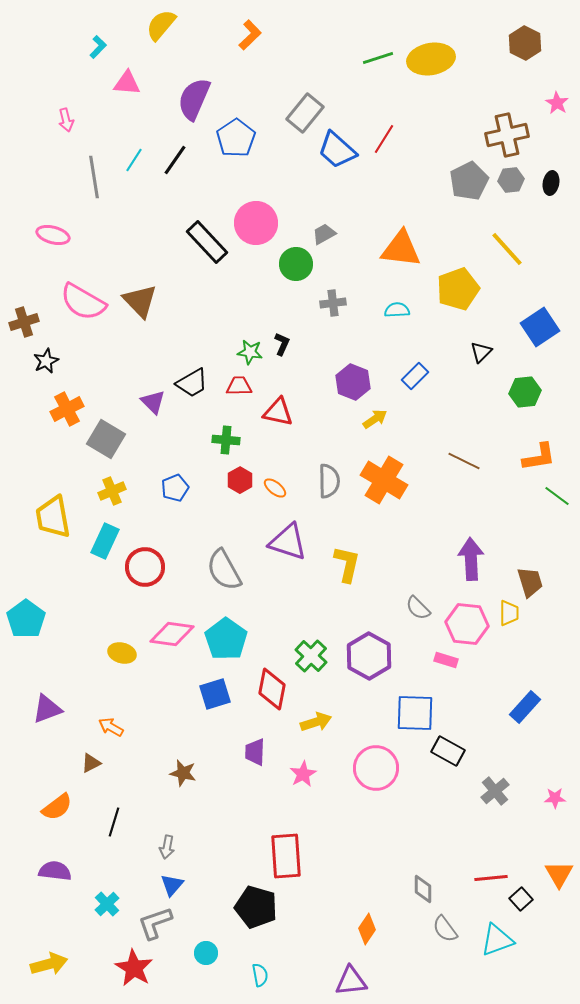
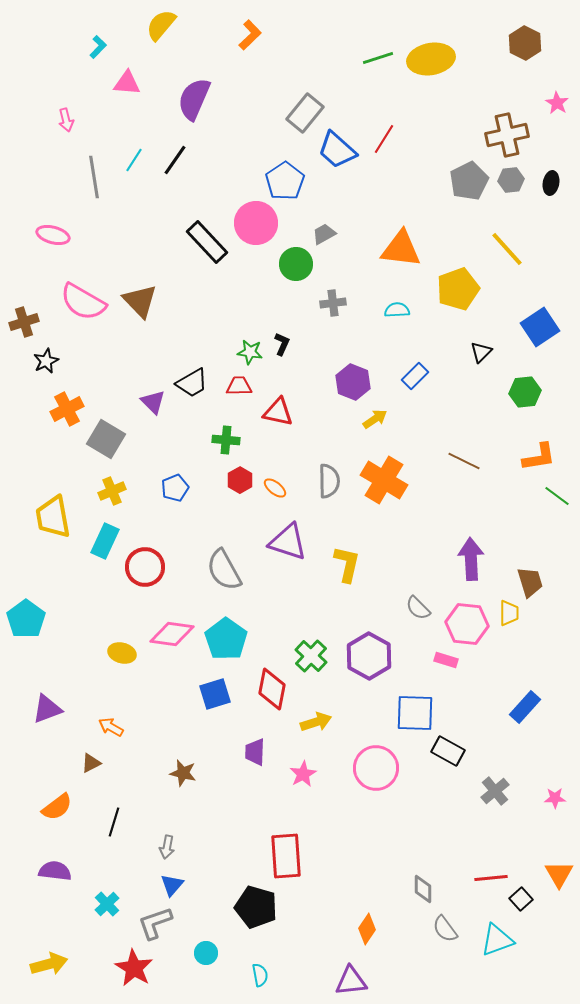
blue pentagon at (236, 138): moved 49 px right, 43 px down
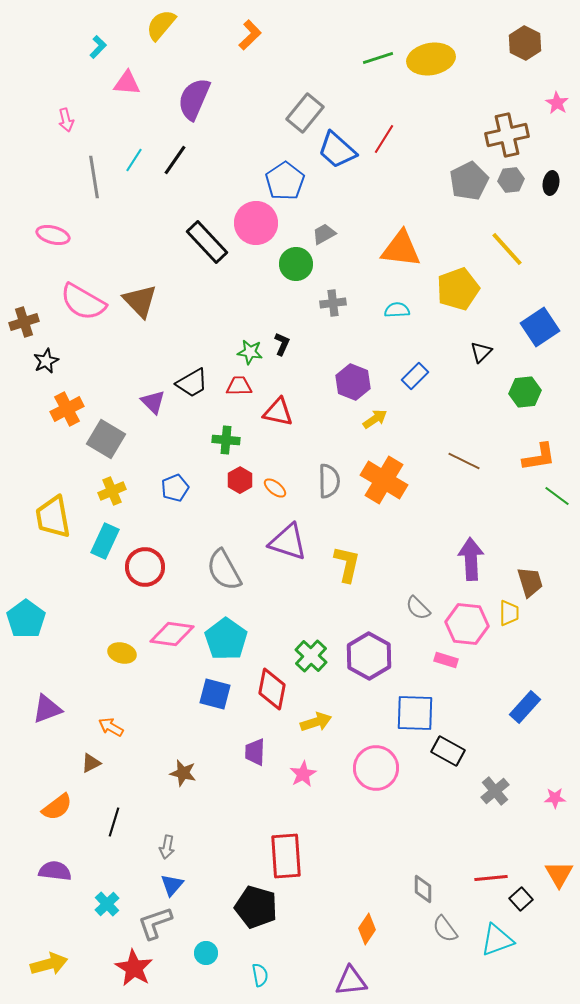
blue square at (215, 694): rotated 32 degrees clockwise
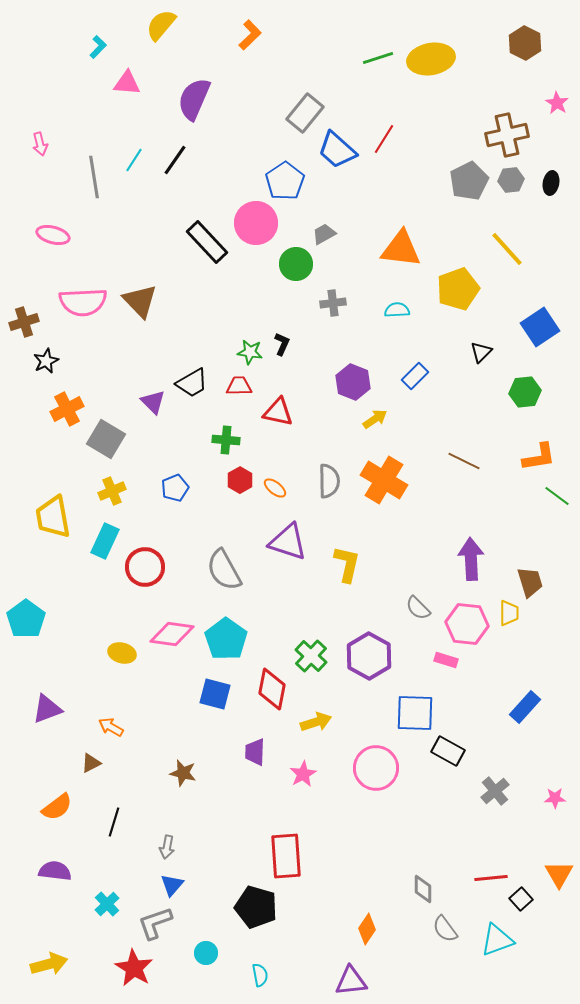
pink arrow at (66, 120): moved 26 px left, 24 px down
pink semicircle at (83, 302): rotated 33 degrees counterclockwise
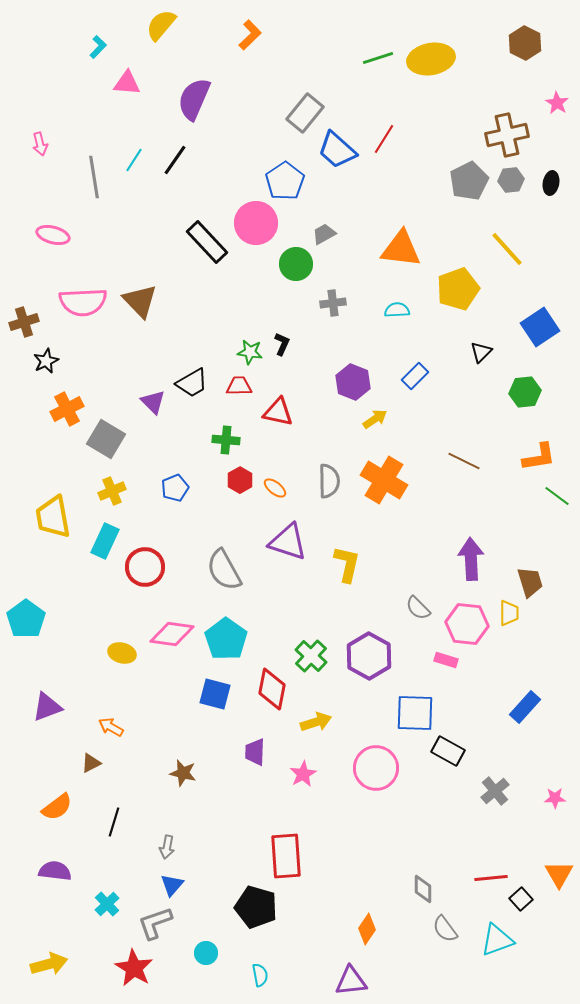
purple triangle at (47, 709): moved 2 px up
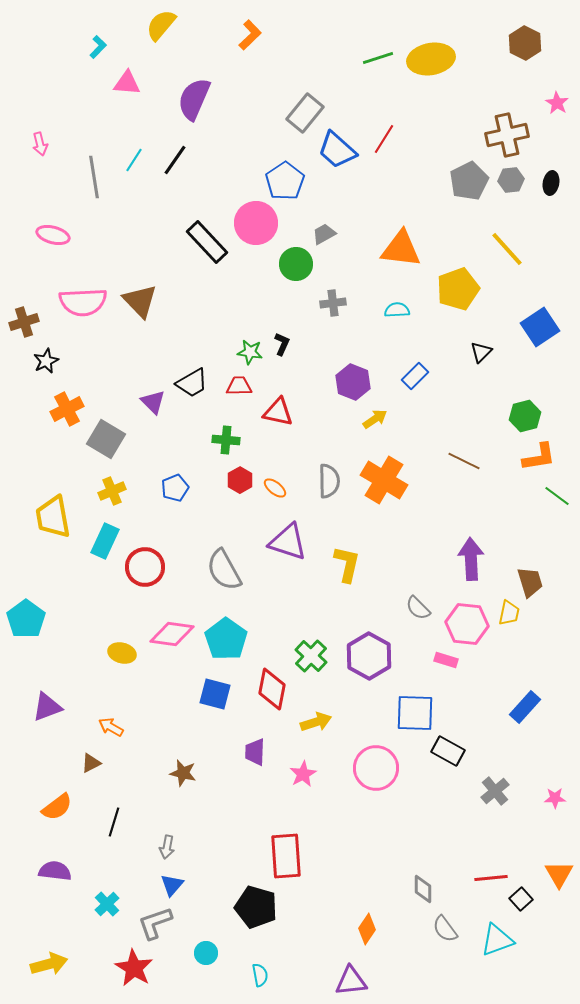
green hexagon at (525, 392): moved 24 px down; rotated 8 degrees counterclockwise
yellow trapezoid at (509, 613): rotated 12 degrees clockwise
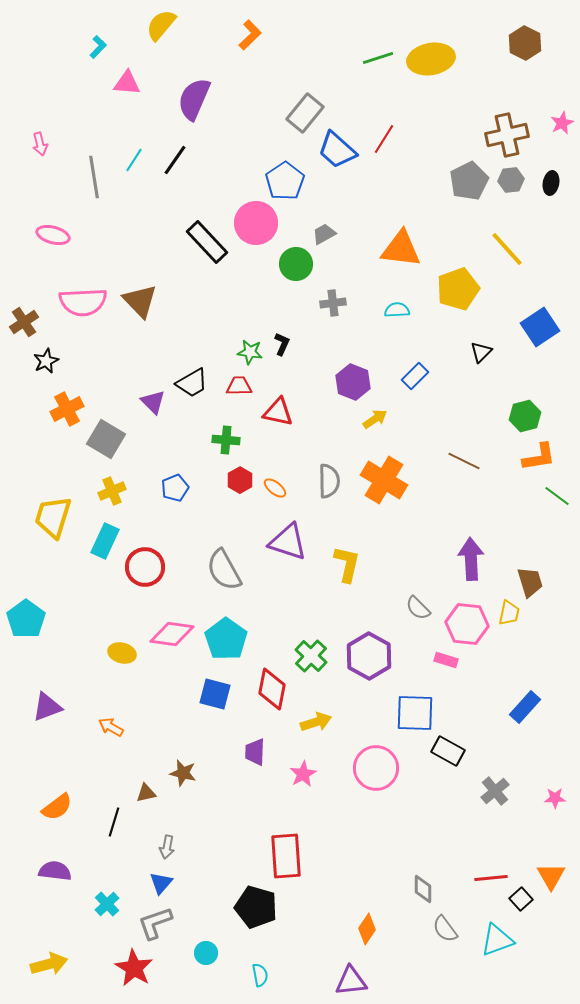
pink star at (557, 103): moved 5 px right, 20 px down; rotated 15 degrees clockwise
brown cross at (24, 322): rotated 16 degrees counterclockwise
yellow trapezoid at (53, 517): rotated 27 degrees clockwise
brown triangle at (91, 763): moved 55 px right, 30 px down; rotated 15 degrees clockwise
orange triangle at (559, 874): moved 8 px left, 2 px down
blue triangle at (172, 885): moved 11 px left, 2 px up
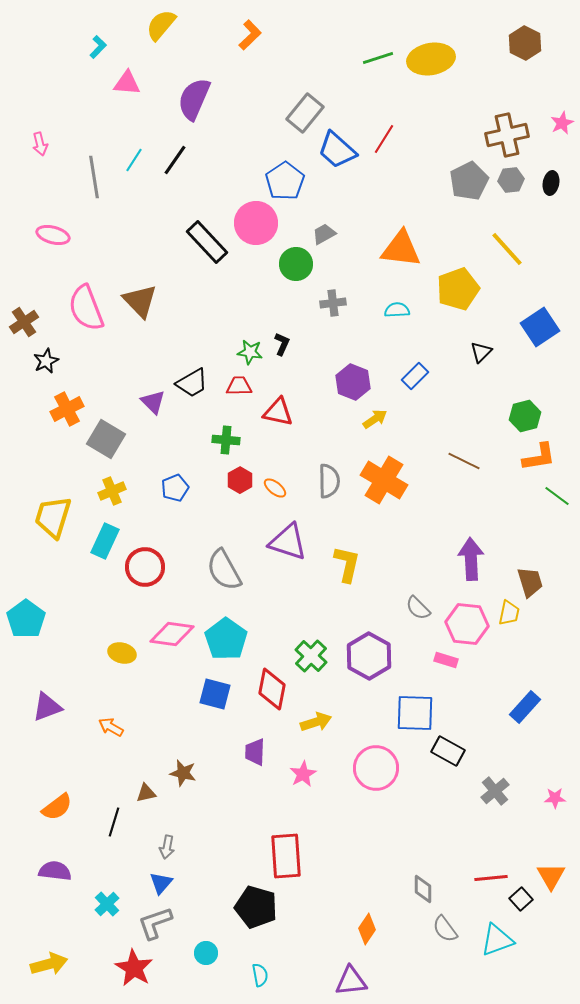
pink semicircle at (83, 302): moved 3 px right, 6 px down; rotated 72 degrees clockwise
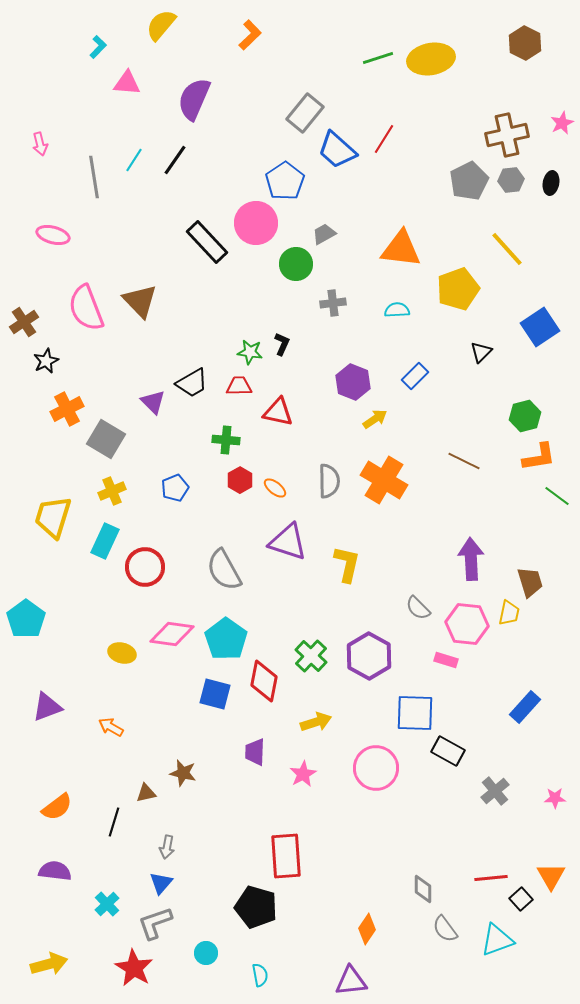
red diamond at (272, 689): moved 8 px left, 8 px up
